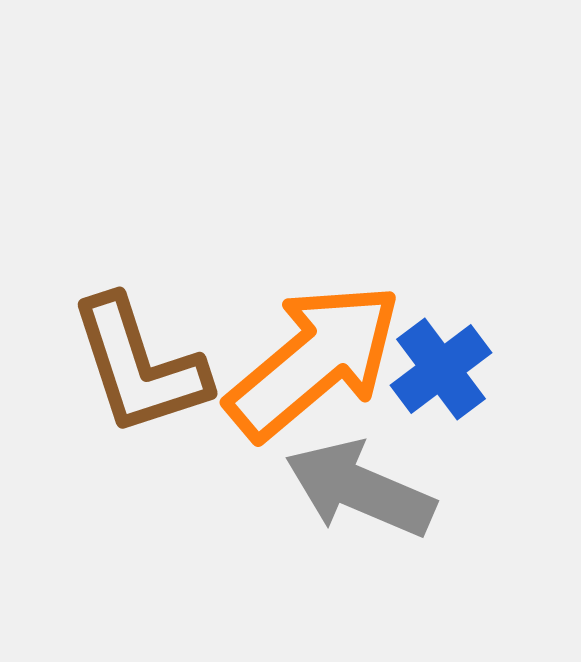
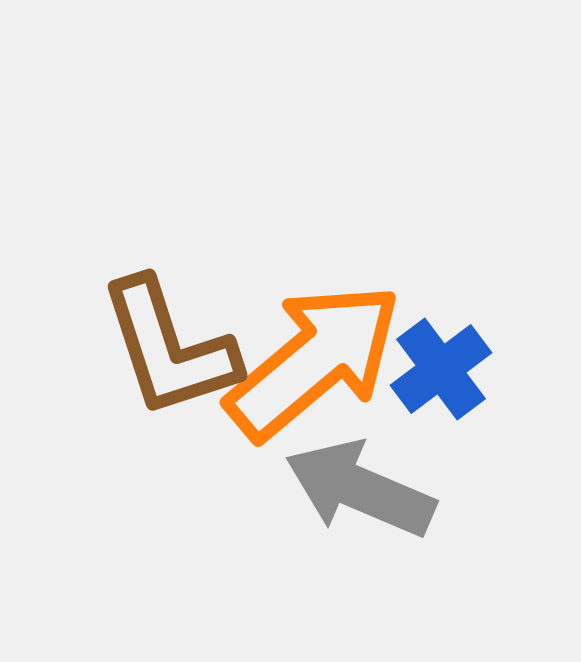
brown L-shape: moved 30 px right, 18 px up
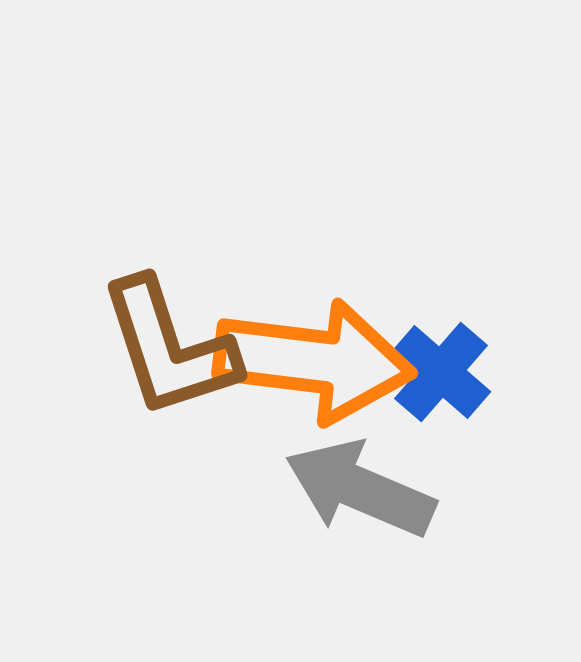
orange arrow: rotated 47 degrees clockwise
blue cross: moved 3 px down; rotated 12 degrees counterclockwise
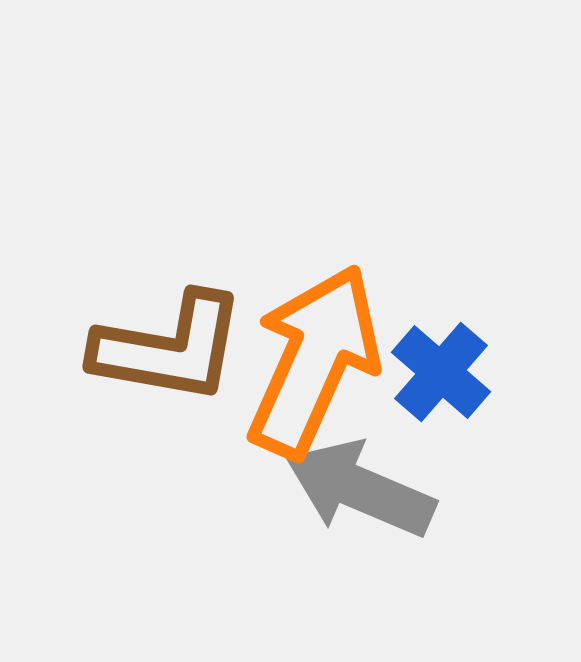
brown L-shape: rotated 62 degrees counterclockwise
orange arrow: rotated 73 degrees counterclockwise
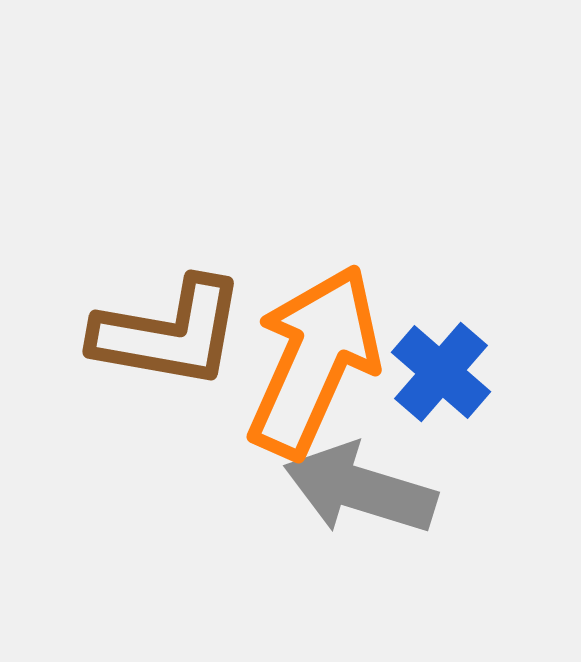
brown L-shape: moved 15 px up
gray arrow: rotated 6 degrees counterclockwise
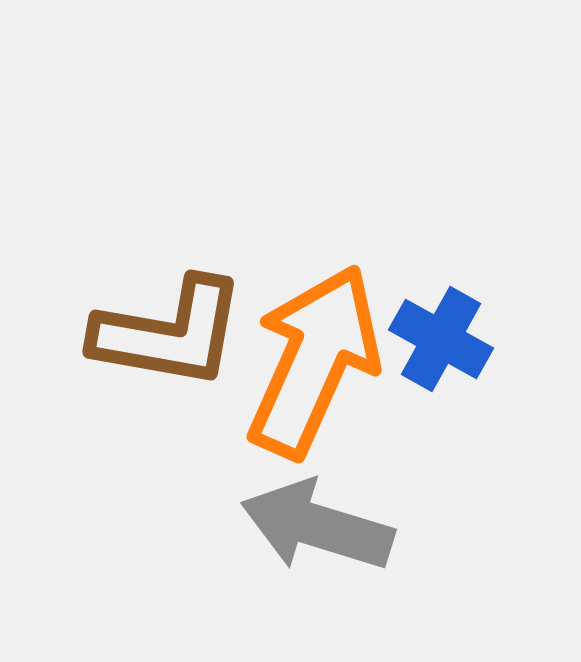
blue cross: moved 33 px up; rotated 12 degrees counterclockwise
gray arrow: moved 43 px left, 37 px down
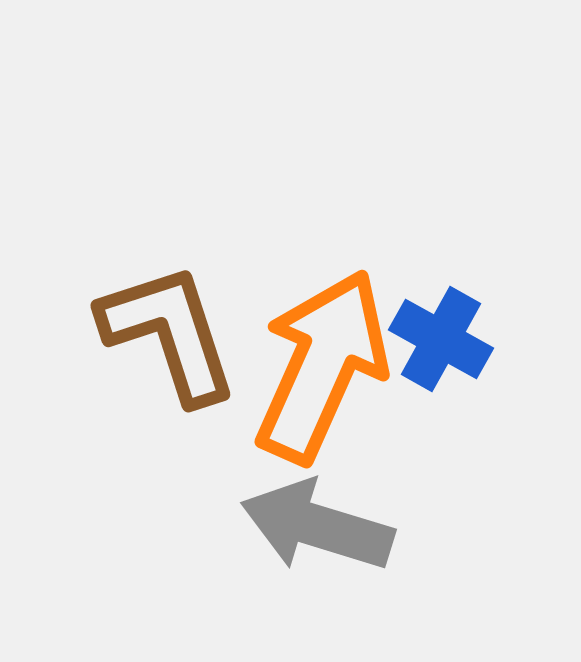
brown L-shape: rotated 118 degrees counterclockwise
orange arrow: moved 8 px right, 5 px down
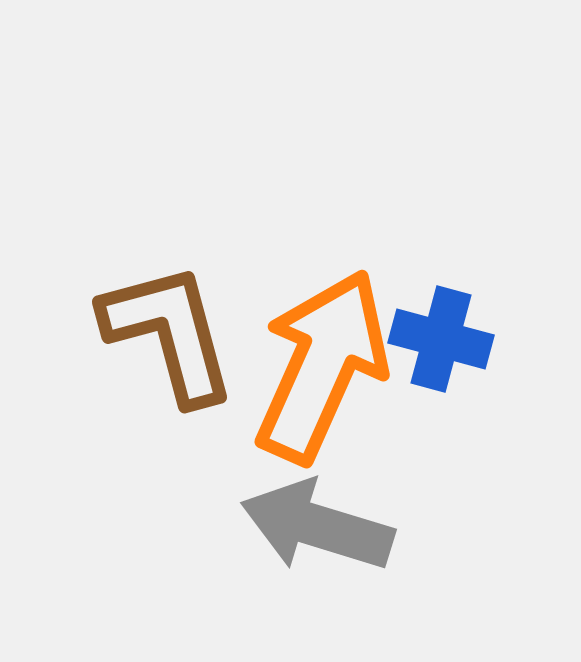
brown L-shape: rotated 3 degrees clockwise
blue cross: rotated 14 degrees counterclockwise
